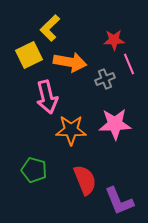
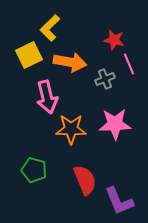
red star: rotated 15 degrees clockwise
orange star: moved 1 px up
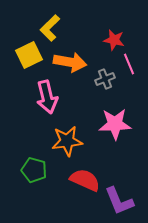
orange star: moved 4 px left, 12 px down; rotated 8 degrees counterclockwise
red semicircle: rotated 44 degrees counterclockwise
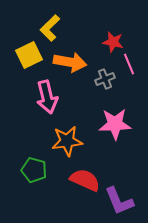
red star: moved 1 px left, 2 px down
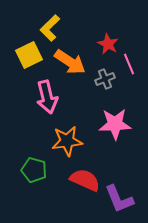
red star: moved 5 px left, 2 px down; rotated 15 degrees clockwise
orange arrow: rotated 24 degrees clockwise
purple L-shape: moved 2 px up
